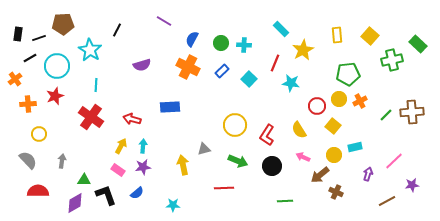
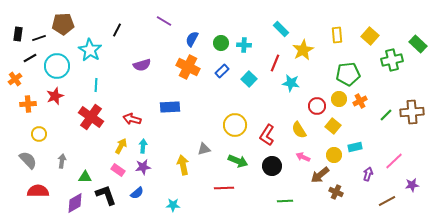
green triangle at (84, 180): moved 1 px right, 3 px up
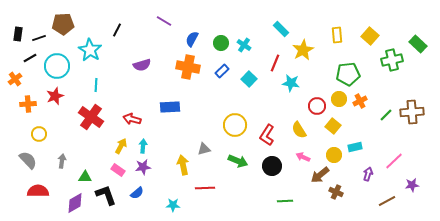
cyan cross at (244, 45): rotated 32 degrees clockwise
orange cross at (188, 67): rotated 15 degrees counterclockwise
red line at (224, 188): moved 19 px left
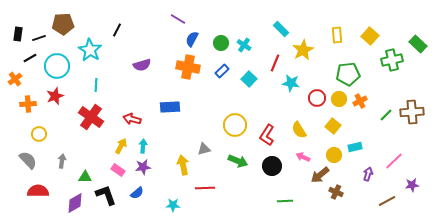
purple line at (164, 21): moved 14 px right, 2 px up
red circle at (317, 106): moved 8 px up
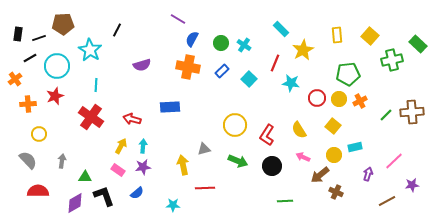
black L-shape at (106, 195): moved 2 px left, 1 px down
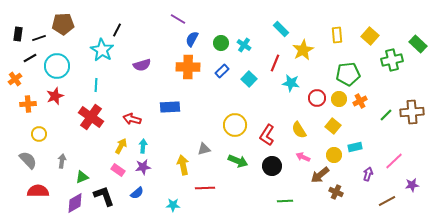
cyan star at (90, 50): moved 12 px right
orange cross at (188, 67): rotated 10 degrees counterclockwise
green triangle at (85, 177): moved 3 px left; rotated 24 degrees counterclockwise
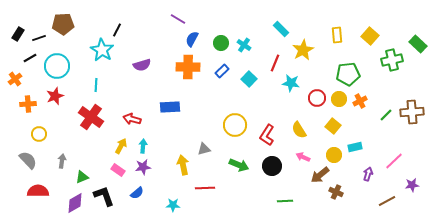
black rectangle at (18, 34): rotated 24 degrees clockwise
green arrow at (238, 161): moved 1 px right, 4 px down
